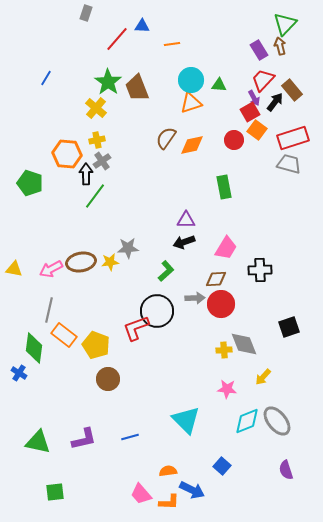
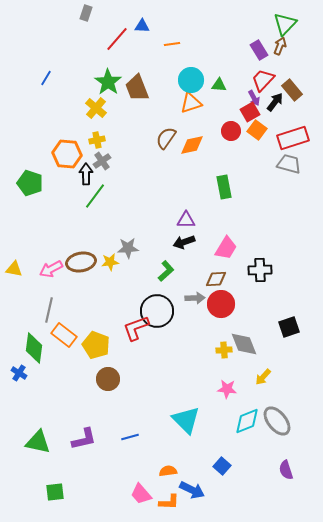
brown arrow at (280, 46): rotated 36 degrees clockwise
red circle at (234, 140): moved 3 px left, 9 px up
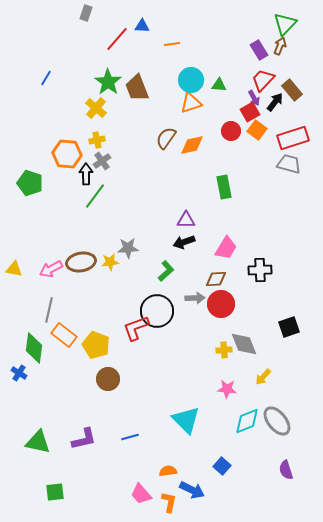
orange L-shape at (169, 502): rotated 80 degrees counterclockwise
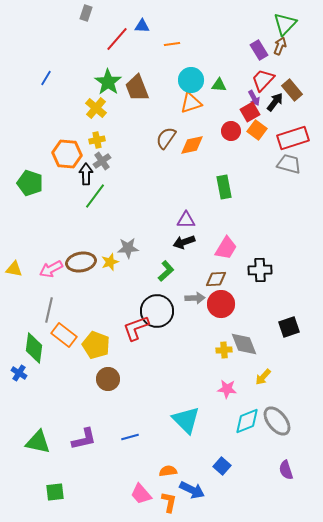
yellow star at (110, 262): rotated 12 degrees counterclockwise
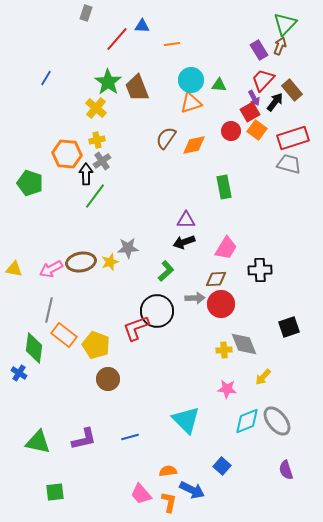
orange diamond at (192, 145): moved 2 px right
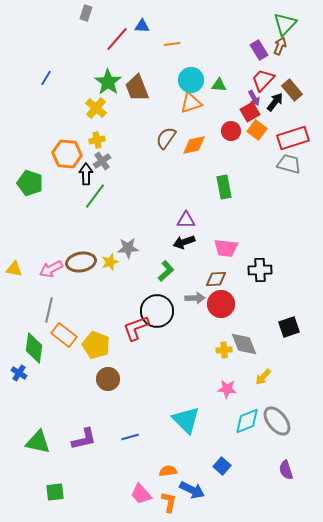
pink trapezoid at (226, 248): rotated 65 degrees clockwise
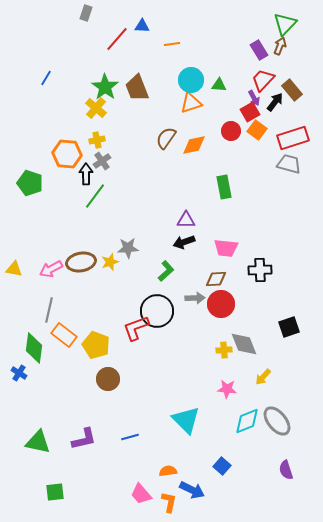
green star at (108, 82): moved 3 px left, 5 px down
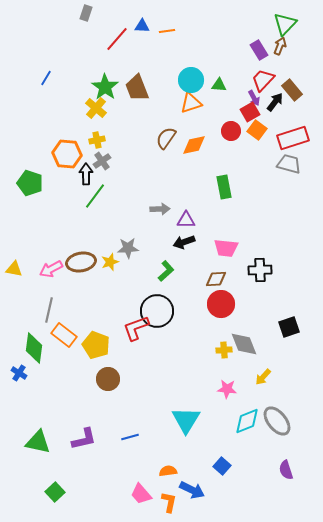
orange line at (172, 44): moved 5 px left, 13 px up
gray arrow at (195, 298): moved 35 px left, 89 px up
cyan triangle at (186, 420): rotated 16 degrees clockwise
green square at (55, 492): rotated 36 degrees counterclockwise
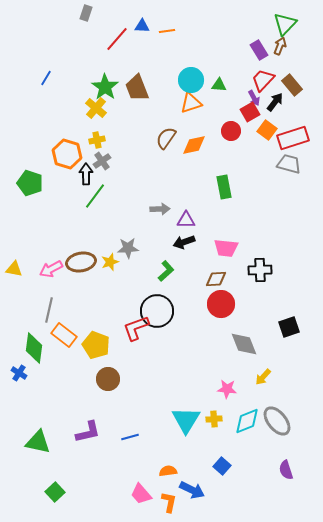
brown rectangle at (292, 90): moved 5 px up
orange square at (257, 130): moved 10 px right
orange hexagon at (67, 154): rotated 12 degrees clockwise
yellow cross at (224, 350): moved 10 px left, 69 px down
purple L-shape at (84, 439): moved 4 px right, 7 px up
